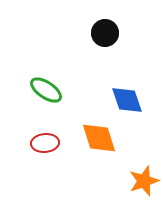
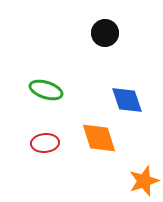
green ellipse: rotated 16 degrees counterclockwise
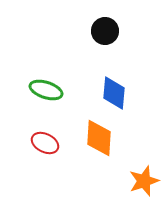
black circle: moved 2 px up
blue diamond: moved 13 px left, 7 px up; rotated 24 degrees clockwise
orange diamond: rotated 21 degrees clockwise
red ellipse: rotated 32 degrees clockwise
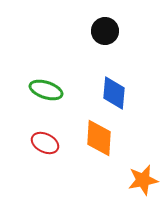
orange star: moved 1 px left, 1 px up; rotated 8 degrees clockwise
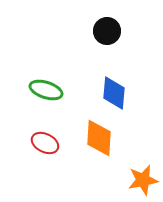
black circle: moved 2 px right
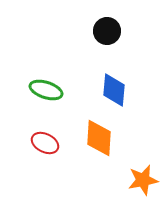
blue diamond: moved 3 px up
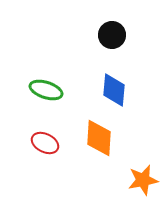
black circle: moved 5 px right, 4 px down
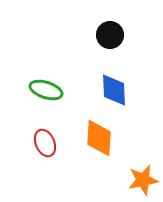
black circle: moved 2 px left
blue diamond: rotated 8 degrees counterclockwise
red ellipse: rotated 40 degrees clockwise
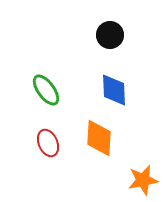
green ellipse: rotated 36 degrees clockwise
red ellipse: moved 3 px right
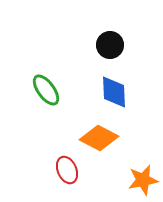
black circle: moved 10 px down
blue diamond: moved 2 px down
orange diamond: rotated 66 degrees counterclockwise
red ellipse: moved 19 px right, 27 px down
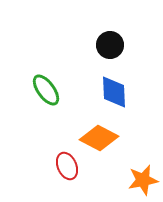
red ellipse: moved 4 px up
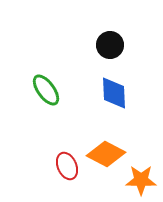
blue diamond: moved 1 px down
orange diamond: moved 7 px right, 16 px down
orange star: moved 2 px left; rotated 12 degrees clockwise
